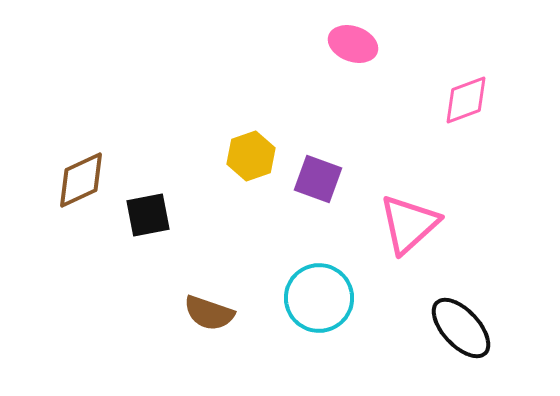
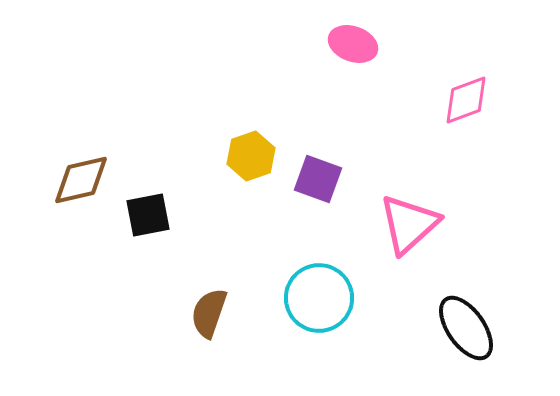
brown diamond: rotated 12 degrees clockwise
brown semicircle: rotated 90 degrees clockwise
black ellipse: moved 5 px right; rotated 8 degrees clockwise
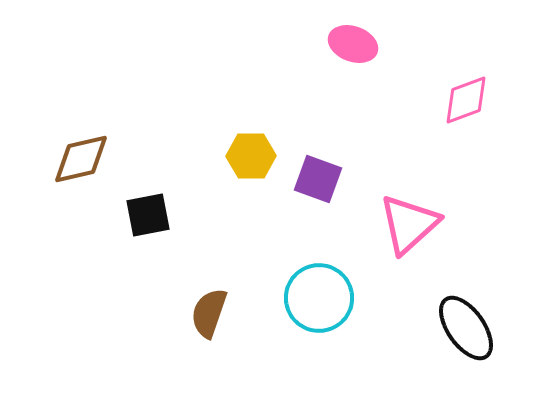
yellow hexagon: rotated 18 degrees clockwise
brown diamond: moved 21 px up
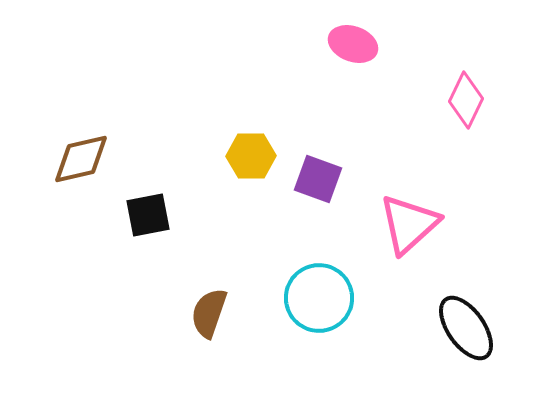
pink diamond: rotated 44 degrees counterclockwise
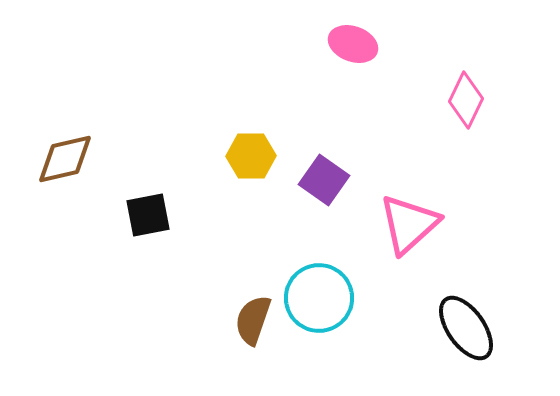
brown diamond: moved 16 px left
purple square: moved 6 px right, 1 px down; rotated 15 degrees clockwise
brown semicircle: moved 44 px right, 7 px down
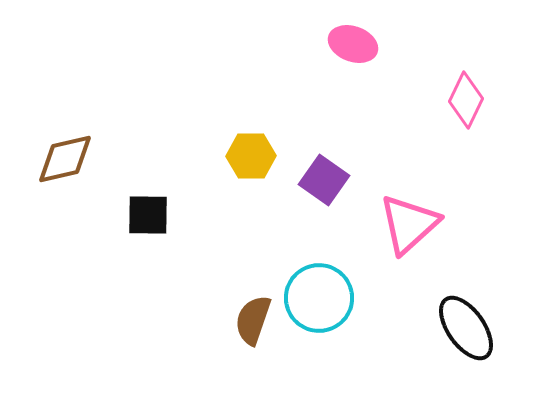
black square: rotated 12 degrees clockwise
